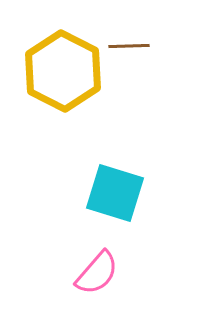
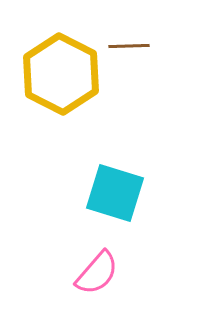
yellow hexagon: moved 2 px left, 3 px down
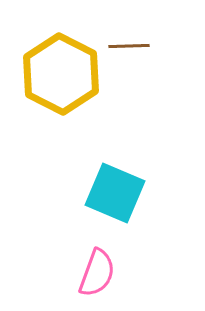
cyan square: rotated 6 degrees clockwise
pink semicircle: rotated 21 degrees counterclockwise
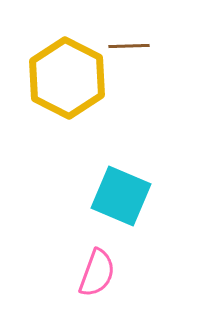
yellow hexagon: moved 6 px right, 4 px down
cyan square: moved 6 px right, 3 px down
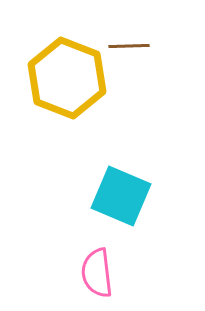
yellow hexagon: rotated 6 degrees counterclockwise
pink semicircle: rotated 153 degrees clockwise
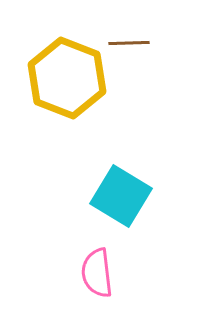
brown line: moved 3 px up
cyan square: rotated 8 degrees clockwise
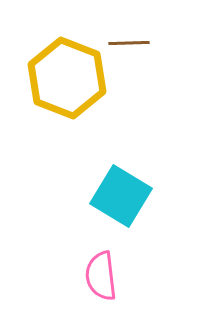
pink semicircle: moved 4 px right, 3 px down
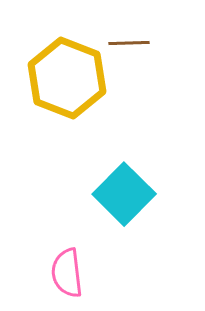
cyan square: moved 3 px right, 2 px up; rotated 14 degrees clockwise
pink semicircle: moved 34 px left, 3 px up
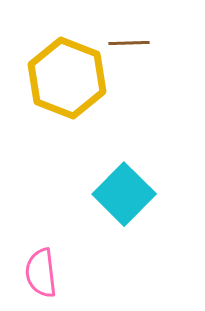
pink semicircle: moved 26 px left
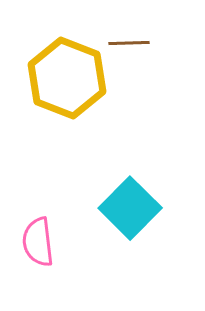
cyan square: moved 6 px right, 14 px down
pink semicircle: moved 3 px left, 31 px up
